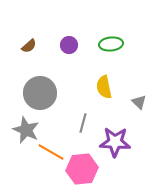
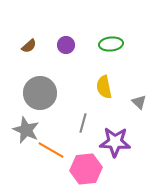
purple circle: moved 3 px left
orange line: moved 2 px up
pink hexagon: moved 4 px right
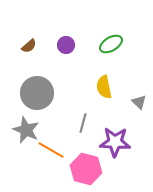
green ellipse: rotated 25 degrees counterclockwise
gray circle: moved 3 px left
pink hexagon: rotated 20 degrees clockwise
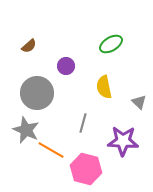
purple circle: moved 21 px down
purple star: moved 8 px right, 1 px up
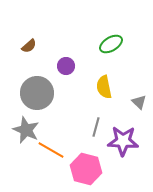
gray line: moved 13 px right, 4 px down
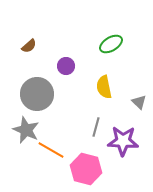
gray circle: moved 1 px down
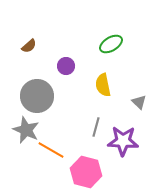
yellow semicircle: moved 1 px left, 2 px up
gray circle: moved 2 px down
pink hexagon: moved 3 px down
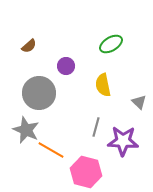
gray circle: moved 2 px right, 3 px up
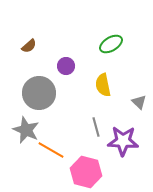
gray line: rotated 30 degrees counterclockwise
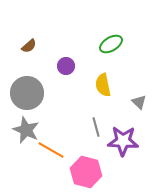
gray circle: moved 12 px left
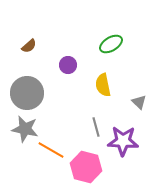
purple circle: moved 2 px right, 1 px up
gray star: moved 1 px left, 1 px up; rotated 12 degrees counterclockwise
pink hexagon: moved 5 px up
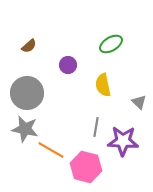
gray line: rotated 24 degrees clockwise
